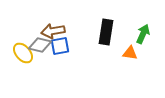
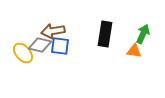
black rectangle: moved 1 px left, 2 px down
blue square: rotated 18 degrees clockwise
orange triangle: moved 4 px right, 2 px up
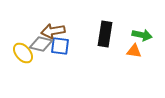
green arrow: moved 1 px left, 1 px down; rotated 78 degrees clockwise
gray diamond: moved 1 px right, 1 px up
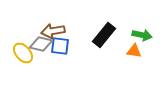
black rectangle: moved 1 px left, 1 px down; rotated 30 degrees clockwise
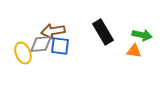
black rectangle: moved 1 px left, 3 px up; rotated 70 degrees counterclockwise
gray diamond: rotated 20 degrees counterclockwise
yellow ellipse: rotated 20 degrees clockwise
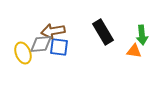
green arrow: rotated 72 degrees clockwise
blue square: moved 1 px left, 1 px down
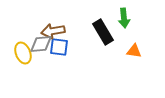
green arrow: moved 18 px left, 17 px up
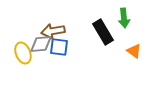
orange triangle: rotated 28 degrees clockwise
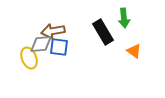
yellow ellipse: moved 6 px right, 5 px down
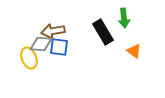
gray diamond: rotated 10 degrees clockwise
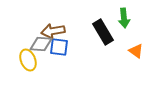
orange triangle: moved 2 px right
yellow ellipse: moved 1 px left, 2 px down
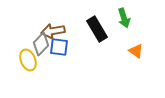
green arrow: rotated 12 degrees counterclockwise
black rectangle: moved 6 px left, 3 px up
gray diamond: rotated 50 degrees counterclockwise
